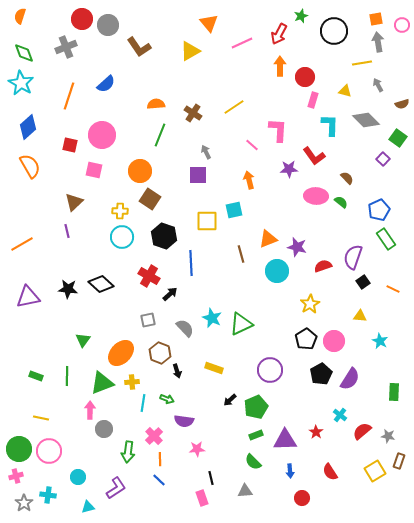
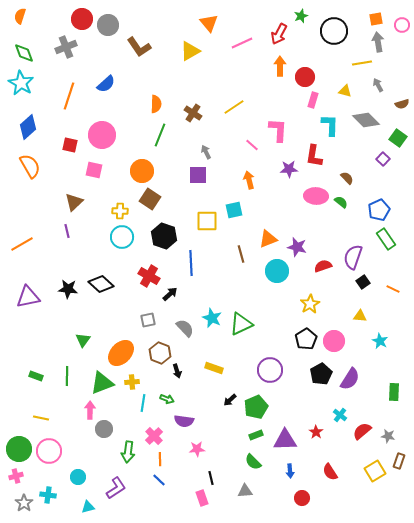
orange semicircle at (156, 104): rotated 96 degrees clockwise
red L-shape at (314, 156): rotated 45 degrees clockwise
orange circle at (140, 171): moved 2 px right
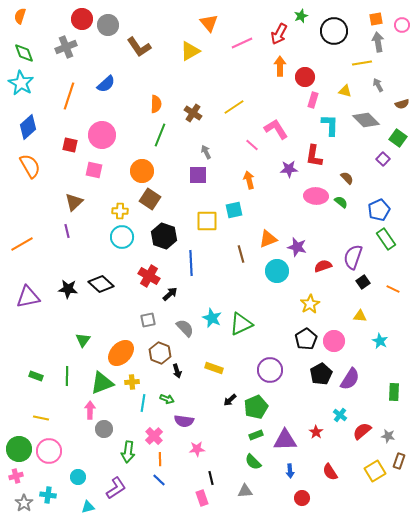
pink L-shape at (278, 130): moved 2 px left, 1 px up; rotated 35 degrees counterclockwise
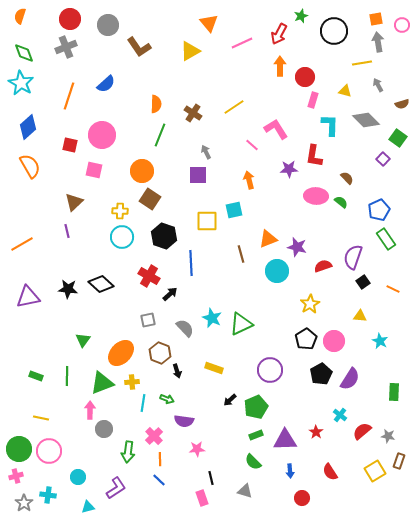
red circle at (82, 19): moved 12 px left
gray triangle at (245, 491): rotated 21 degrees clockwise
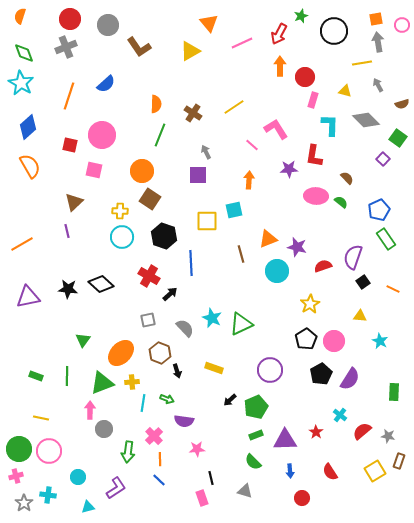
orange arrow at (249, 180): rotated 18 degrees clockwise
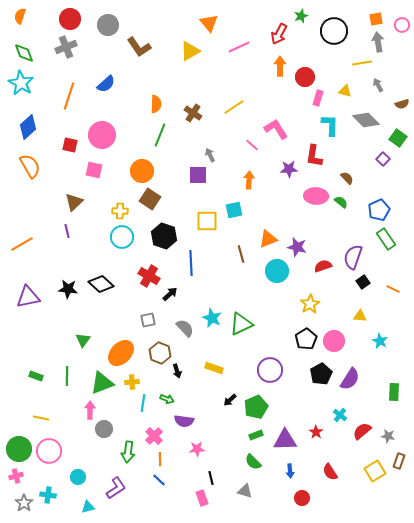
pink line at (242, 43): moved 3 px left, 4 px down
pink rectangle at (313, 100): moved 5 px right, 2 px up
gray arrow at (206, 152): moved 4 px right, 3 px down
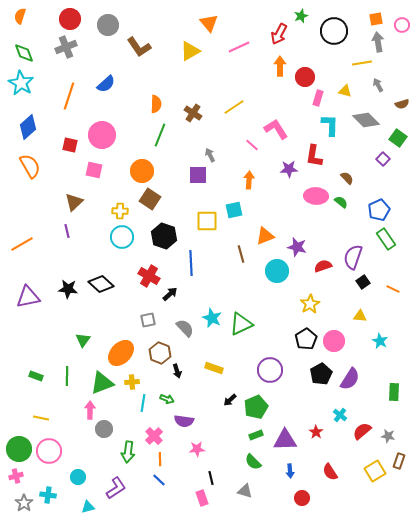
orange triangle at (268, 239): moved 3 px left, 3 px up
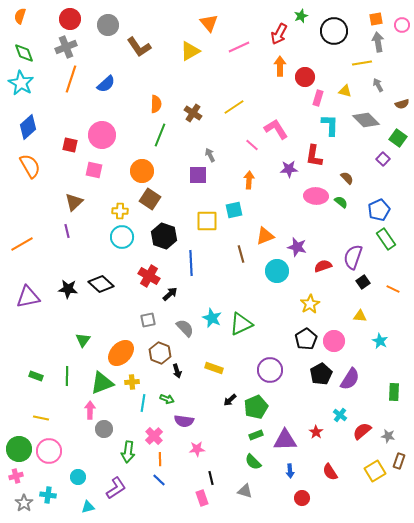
orange line at (69, 96): moved 2 px right, 17 px up
